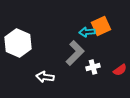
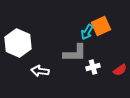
cyan arrow: rotated 56 degrees counterclockwise
gray L-shape: rotated 45 degrees clockwise
white arrow: moved 5 px left, 6 px up
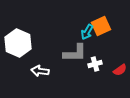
white cross: moved 2 px right, 3 px up
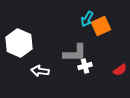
cyan arrow: moved 13 px up
white hexagon: moved 1 px right
white cross: moved 10 px left, 2 px down
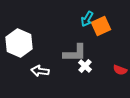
white cross: rotated 32 degrees counterclockwise
red semicircle: rotated 56 degrees clockwise
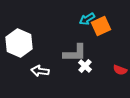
cyan arrow: rotated 28 degrees clockwise
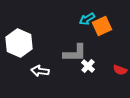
orange square: moved 1 px right
white cross: moved 3 px right
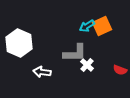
cyan arrow: moved 7 px down
white cross: moved 1 px left, 1 px up
white arrow: moved 2 px right, 1 px down
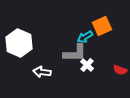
cyan arrow: moved 2 px left, 11 px down
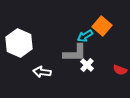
orange square: rotated 24 degrees counterclockwise
cyan arrow: moved 1 px up
